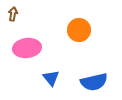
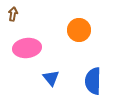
blue semicircle: moved 1 px left, 1 px up; rotated 104 degrees clockwise
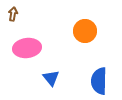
orange circle: moved 6 px right, 1 px down
blue semicircle: moved 6 px right
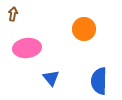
orange circle: moved 1 px left, 2 px up
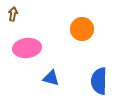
orange circle: moved 2 px left
blue triangle: rotated 36 degrees counterclockwise
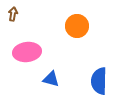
orange circle: moved 5 px left, 3 px up
pink ellipse: moved 4 px down
blue triangle: moved 1 px down
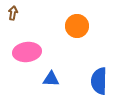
brown arrow: moved 1 px up
blue triangle: rotated 12 degrees counterclockwise
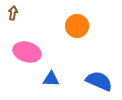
pink ellipse: rotated 24 degrees clockwise
blue semicircle: rotated 112 degrees clockwise
